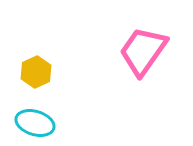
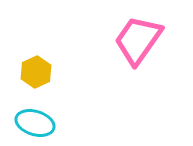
pink trapezoid: moved 5 px left, 11 px up
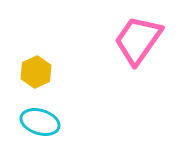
cyan ellipse: moved 5 px right, 1 px up
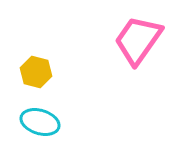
yellow hexagon: rotated 20 degrees counterclockwise
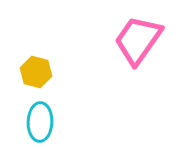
cyan ellipse: rotated 75 degrees clockwise
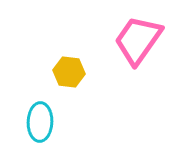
yellow hexagon: moved 33 px right; rotated 8 degrees counterclockwise
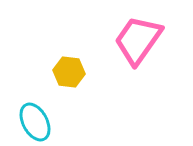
cyan ellipse: moved 5 px left; rotated 30 degrees counterclockwise
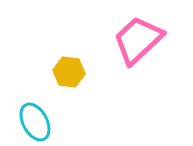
pink trapezoid: rotated 12 degrees clockwise
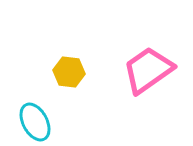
pink trapezoid: moved 10 px right, 30 px down; rotated 8 degrees clockwise
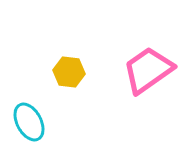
cyan ellipse: moved 6 px left
